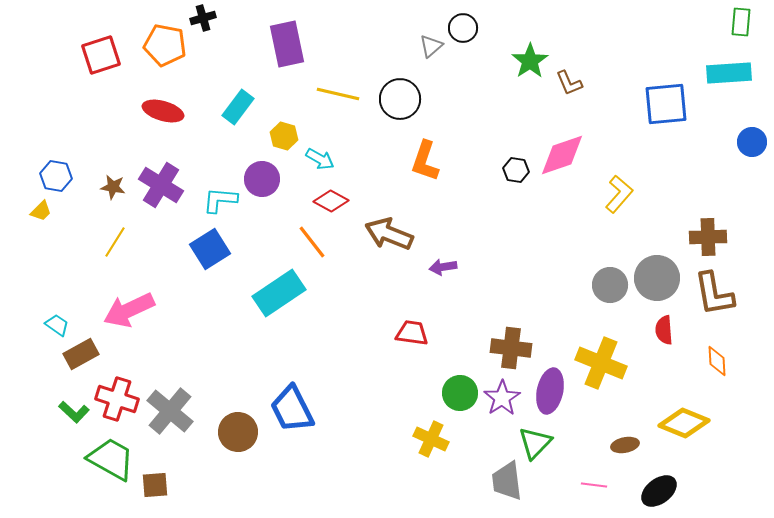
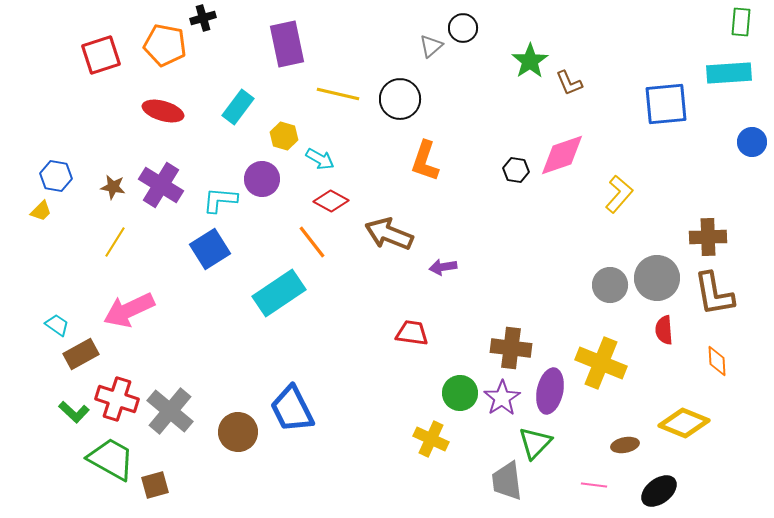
brown square at (155, 485): rotated 12 degrees counterclockwise
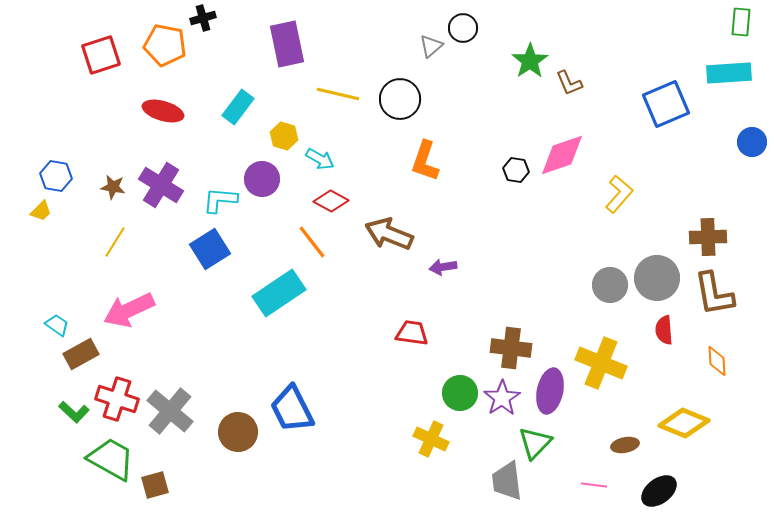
blue square at (666, 104): rotated 18 degrees counterclockwise
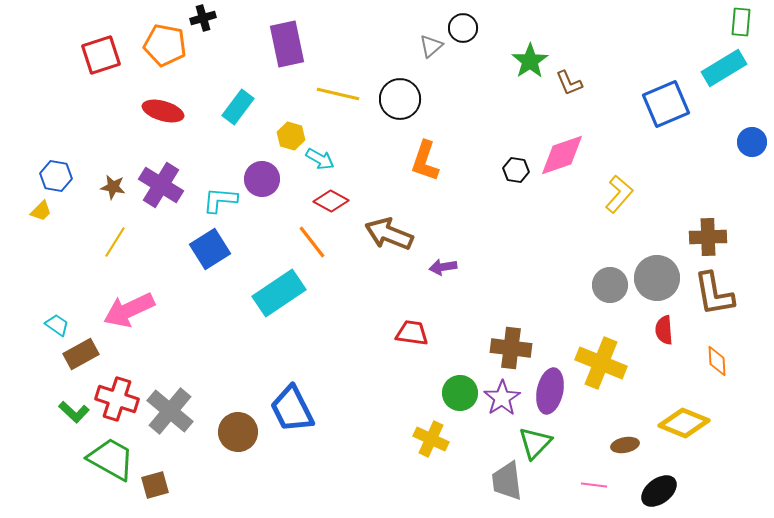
cyan rectangle at (729, 73): moved 5 px left, 5 px up; rotated 27 degrees counterclockwise
yellow hexagon at (284, 136): moved 7 px right
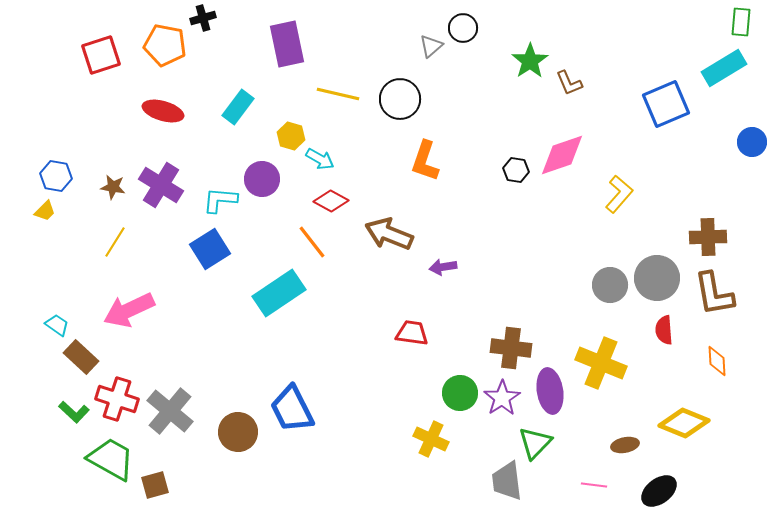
yellow trapezoid at (41, 211): moved 4 px right
brown rectangle at (81, 354): moved 3 px down; rotated 72 degrees clockwise
purple ellipse at (550, 391): rotated 21 degrees counterclockwise
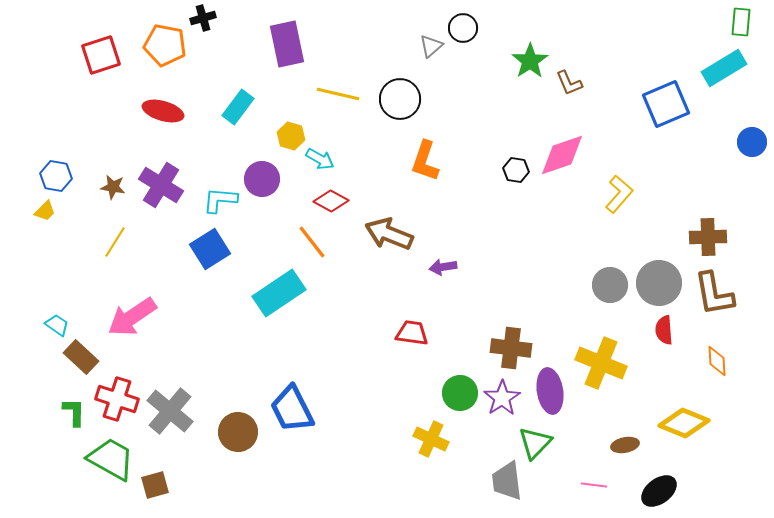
gray circle at (657, 278): moved 2 px right, 5 px down
pink arrow at (129, 310): moved 3 px right, 7 px down; rotated 9 degrees counterclockwise
green L-shape at (74, 412): rotated 132 degrees counterclockwise
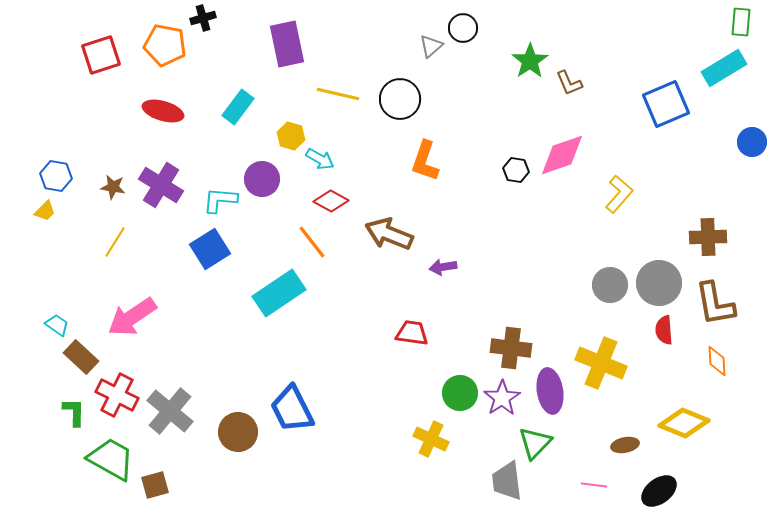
brown L-shape at (714, 294): moved 1 px right, 10 px down
red cross at (117, 399): moved 4 px up; rotated 9 degrees clockwise
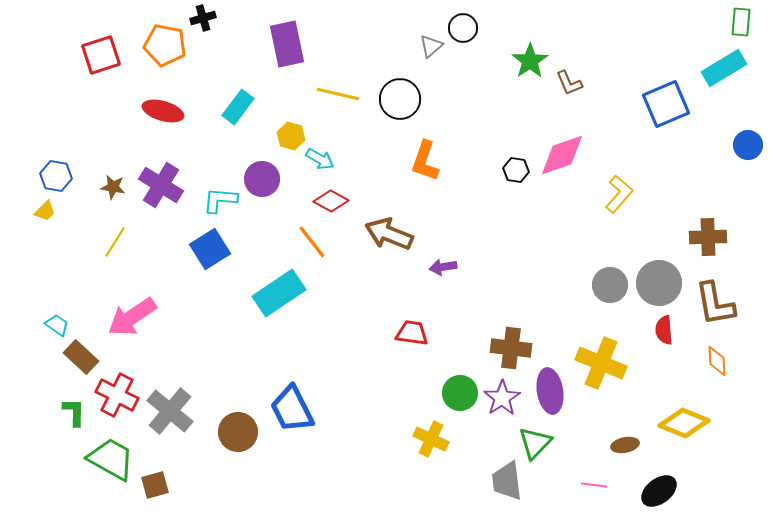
blue circle at (752, 142): moved 4 px left, 3 px down
